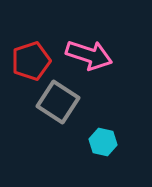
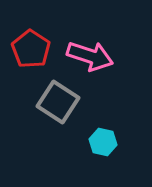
pink arrow: moved 1 px right, 1 px down
red pentagon: moved 12 px up; rotated 21 degrees counterclockwise
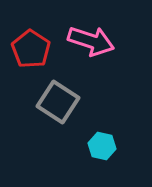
pink arrow: moved 1 px right, 15 px up
cyan hexagon: moved 1 px left, 4 px down
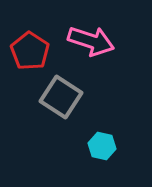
red pentagon: moved 1 px left, 2 px down
gray square: moved 3 px right, 5 px up
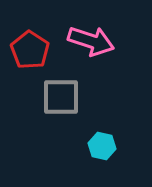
red pentagon: moved 1 px up
gray square: rotated 33 degrees counterclockwise
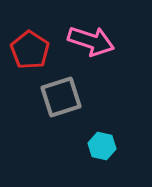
gray square: rotated 18 degrees counterclockwise
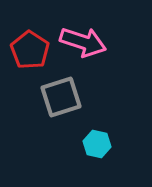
pink arrow: moved 8 px left, 1 px down
cyan hexagon: moved 5 px left, 2 px up
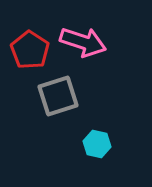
gray square: moved 3 px left, 1 px up
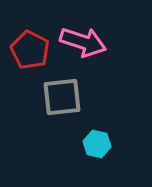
red pentagon: rotated 6 degrees counterclockwise
gray square: moved 4 px right, 1 px down; rotated 12 degrees clockwise
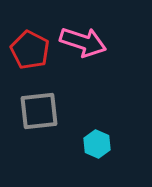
gray square: moved 23 px left, 14 px down
cyan hexagon: rotated 12 degrees clockwise
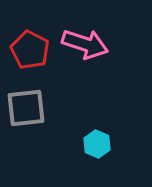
pink arrow: moved 2 px right, 2 px down
gray square: moved 13 px left, 3 px up
